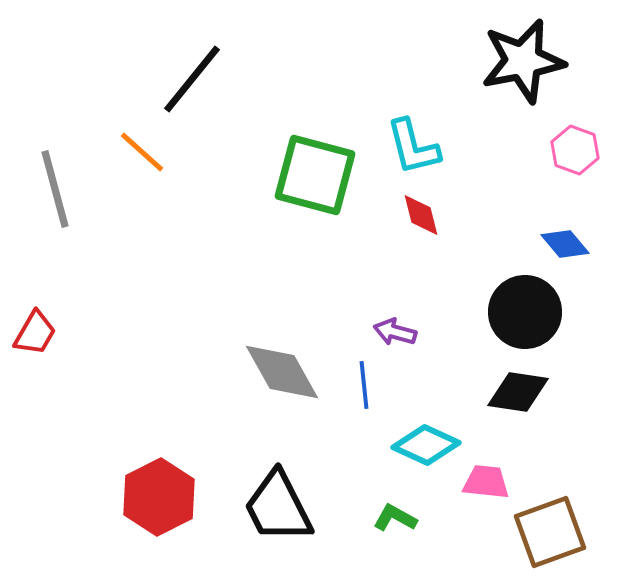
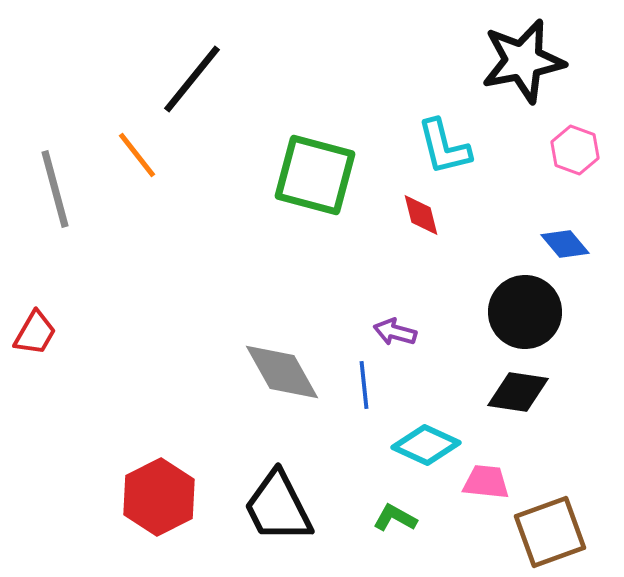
cyan L-shape: moved 31 px right
orange line: moved 5 px left, 3 px down; rotated 10 degrees clockwise
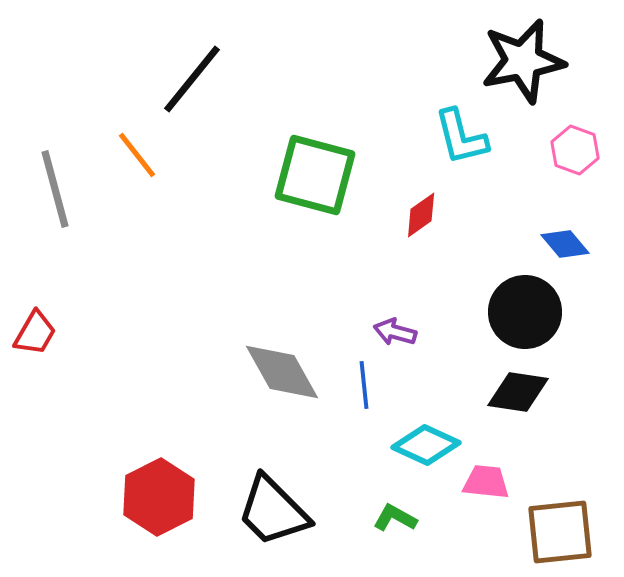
cyan L-shape: moved 17 px right, 10 px up
red diamond: rotated 69 degrees clockwise
black trapezoid: moved 5 px left, 4 px down; rotated 18 degrees counterclockwise
brown square: moved 10 px right; rotated 14 degrees clockwise
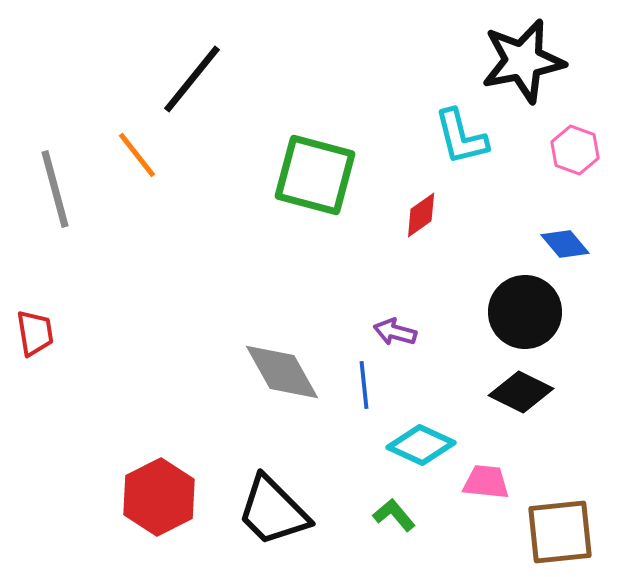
red trapezoid: rotated 39 degrees counterclockwise
black diamond: moved 3 px right; rotated 18 degrees clockwise
cyan diamond: moved 5 px left
green L-shape: moved 1 px left, 3 px up; rotated 21 degrees clockwise
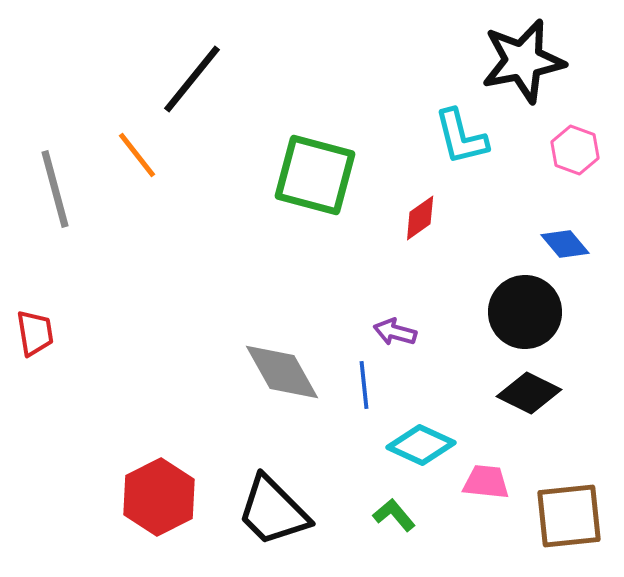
red diamond: moved 1 px left, 3 px down
black diamond: moved 8 px right, 1 px down
brown square: moved 9 px right, 16 px up
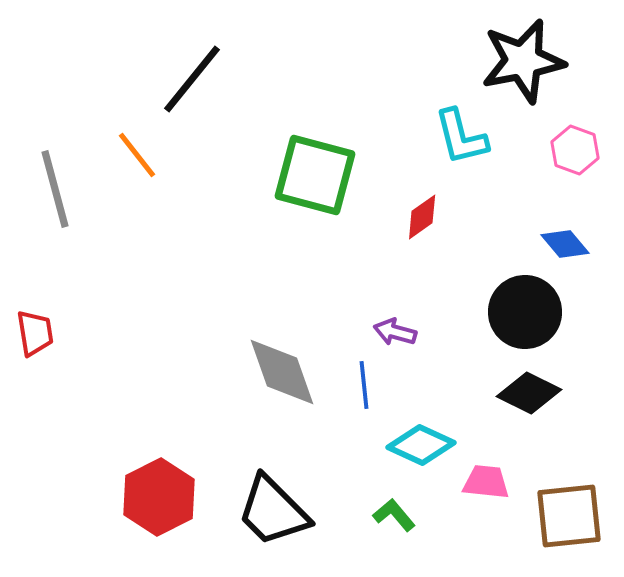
red diamond: moved 2 px right, 1 px up
gray diamond: rotated 10 degrees clockwise
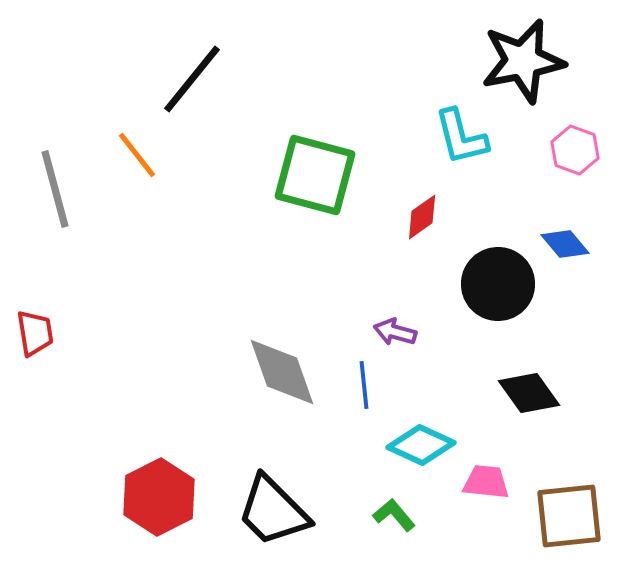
black circle: moved 27 px left, 28 px up
black diamond: rotated 28 degrees clockwise
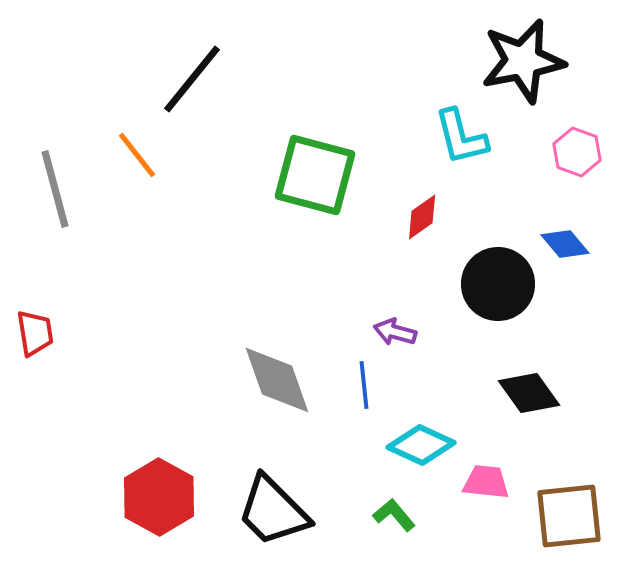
pink hexagon: moved 2 px right, 2 px down
gray diamond: moved 5 px left, 8 px down
red hexagon: rotated 4 degrees counterclockwise
